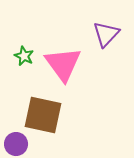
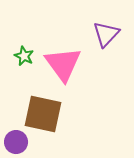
brown square: moved 1 px up
purple circle: moved 2 px up
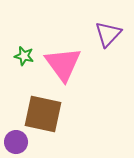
purple triangle: moved 2 px right
green star: rotated 12 degrees counterclockwise
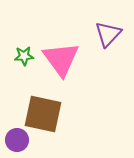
green star: rotated 18 degrees counterclockwise
pink triangle: moved 2 px left, 5 px up
purple circle: moved 1 px right, 2 px up
